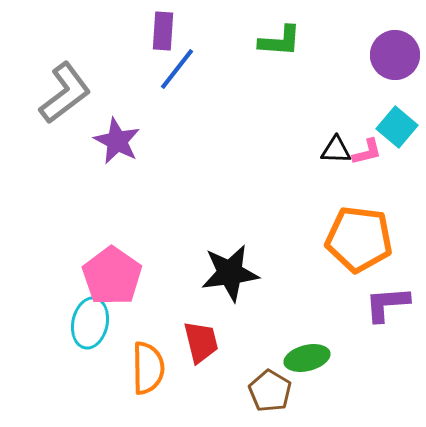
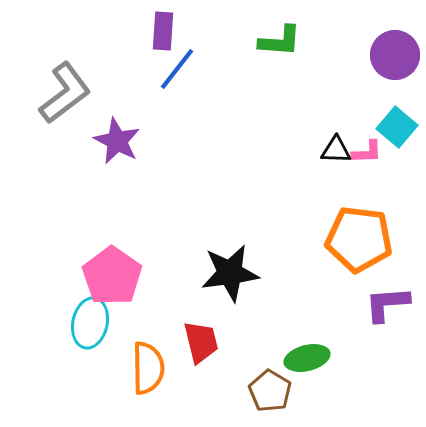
pink L-shape: rotated 12 degrees clockwise
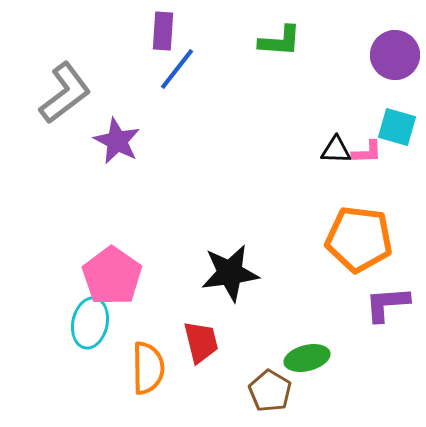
cyan square: rotated 24 degrees counterclockwise
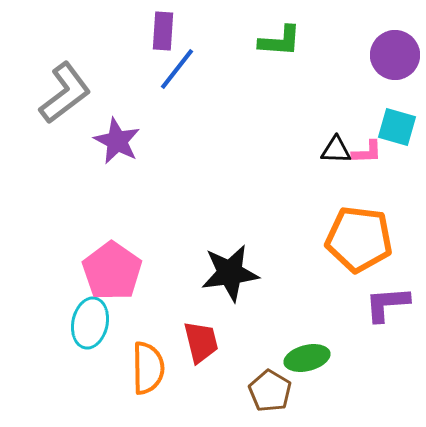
pink pentagon: moved 5 px up
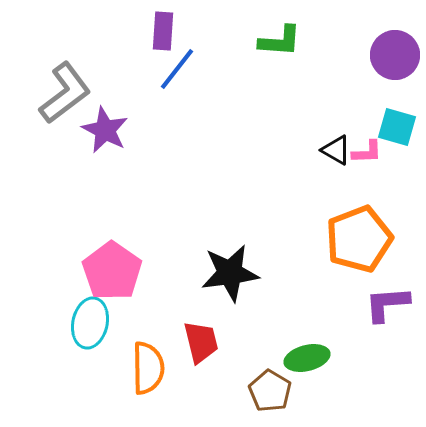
purple star: moved 12 px left, 11 px up
black triangle: rotated 28 degrees clockwise
orange pentagon: rotated 28 degrees counterclockwise
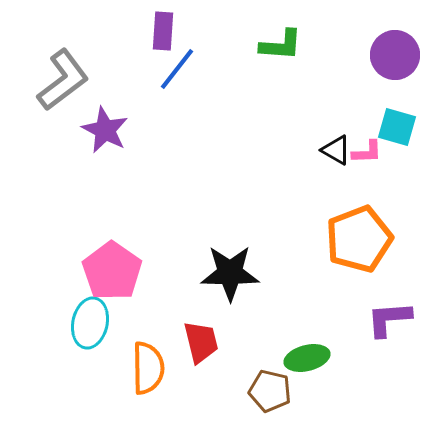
green L-shape: moved 1 px right, 4 px down
gray L-shape: moved 2 px left, 13 px up
black star: rotated 8 degrees clockwise
purple L-shape: moved 2 px right, 15 px down
brown pentagon: rotated 18 degrees counterclockwise
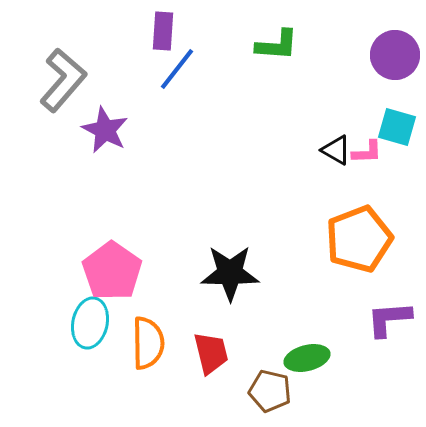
green L-shape: moved 4 px left
gray L-shape: rotated 12 degrees counterclockwise
red trapezoid: moved 10 px right, 11 px down
orange semicircle: moved 25 px up
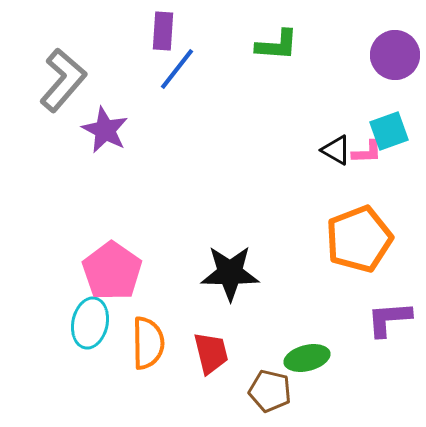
cyan square: moved 8 px left, 4 px down; rotated 36 degrees counterclockwise
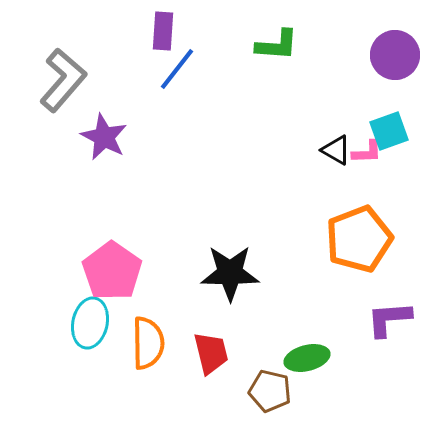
purple star: moved 1 px left, 7 px down
